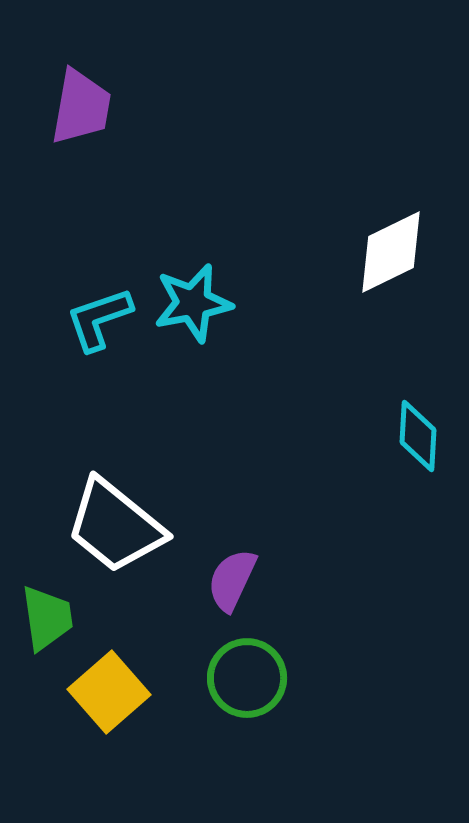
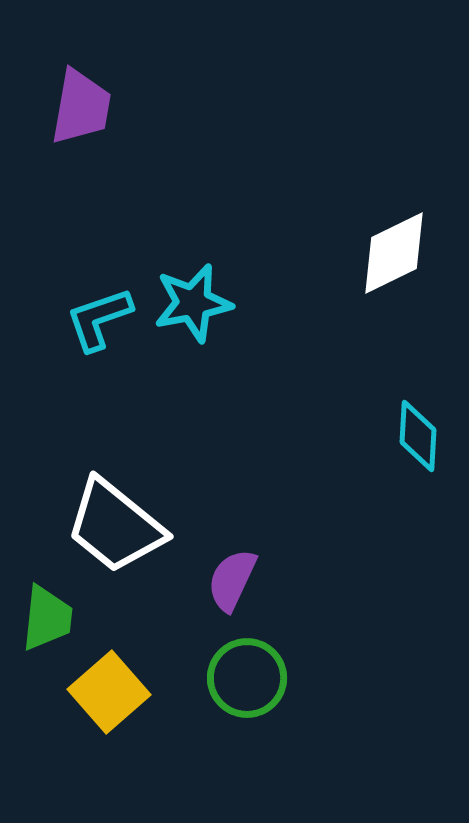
white diamond: moved 3 px right, 1 px down
green trapezoid: rotated 14 degrees clockwise
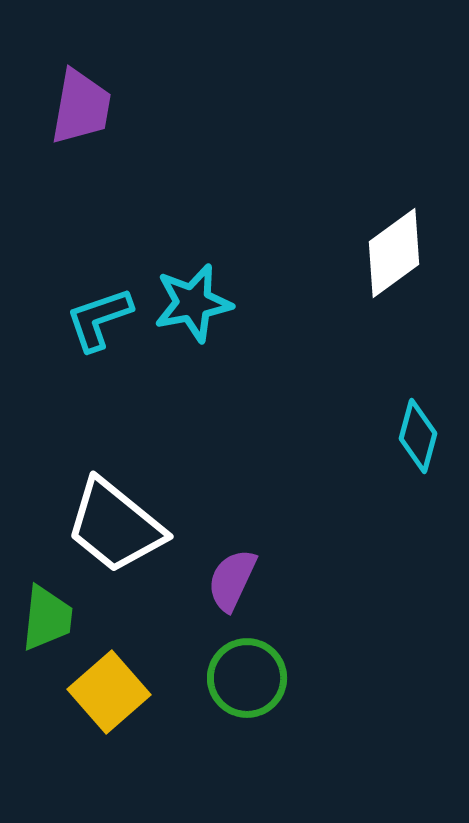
white diamond: rotated 10 degrees counterclockwise
cyan diamond: rotated 12 degrees clockwise
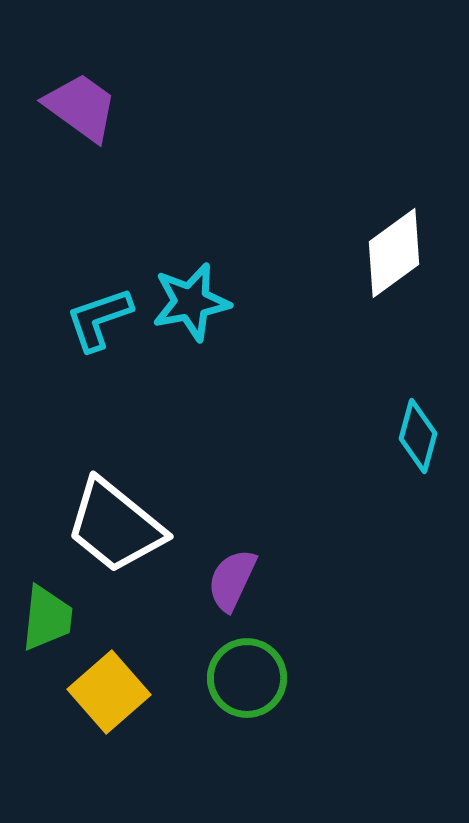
purple trapezoid: rotated 64 degrees counterclockwise
cyan star: moved 2 px left, 1 px up
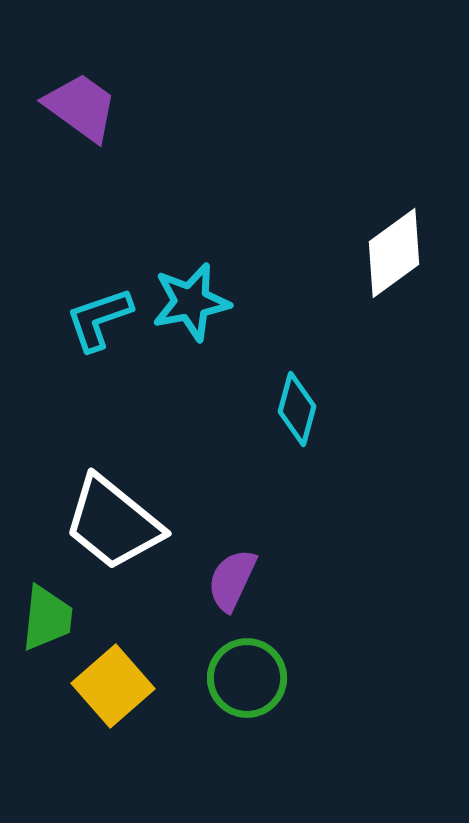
cyan diamond: moved 121 px left, 27 px up
white trapezoid: moved 2 px left, 3 px up
yellow square: moved 4 px right, 6 px up
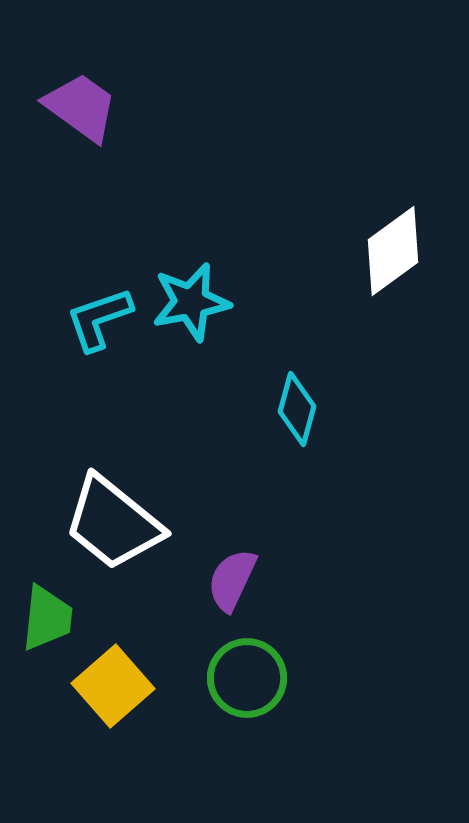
white diamond: moved 1 px left, 2 px up
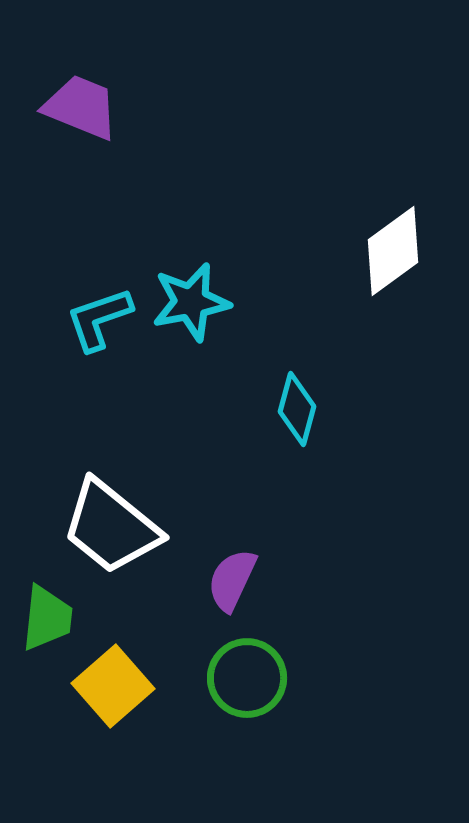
purple trapezoid: rotated 14 degrees counterclockwise
white trapezoid: moved 2 px left, 4 px down
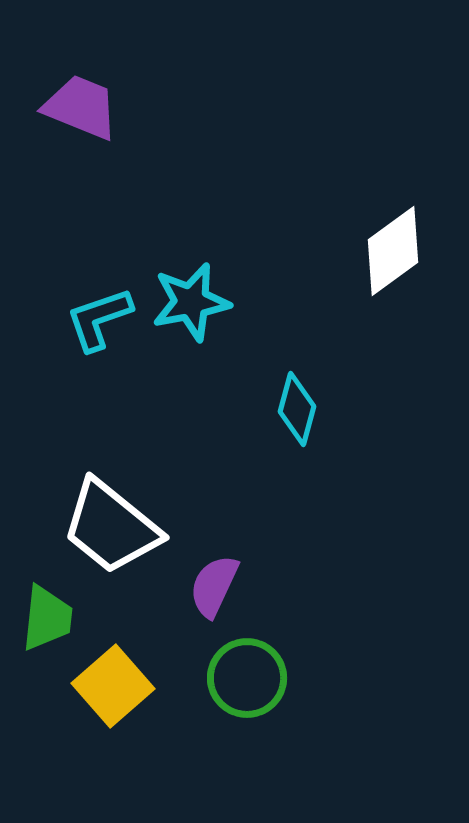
purple semicircle: moved 18 px left, 6 px down
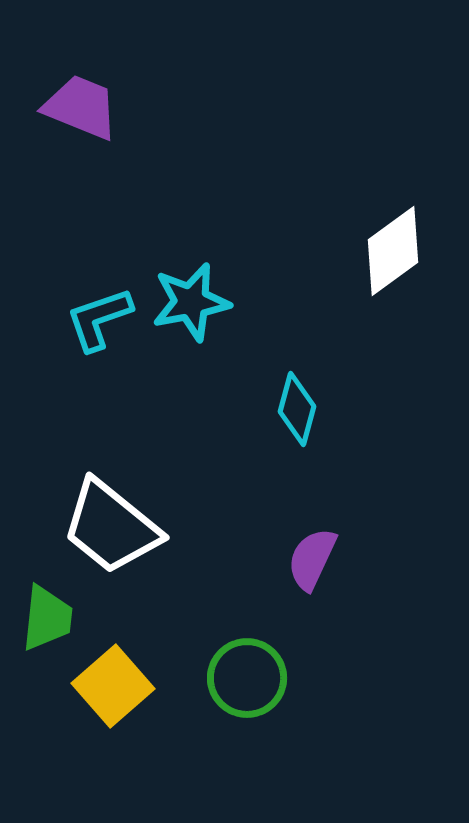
purple semicircle: moved 98 px right, 27 px up
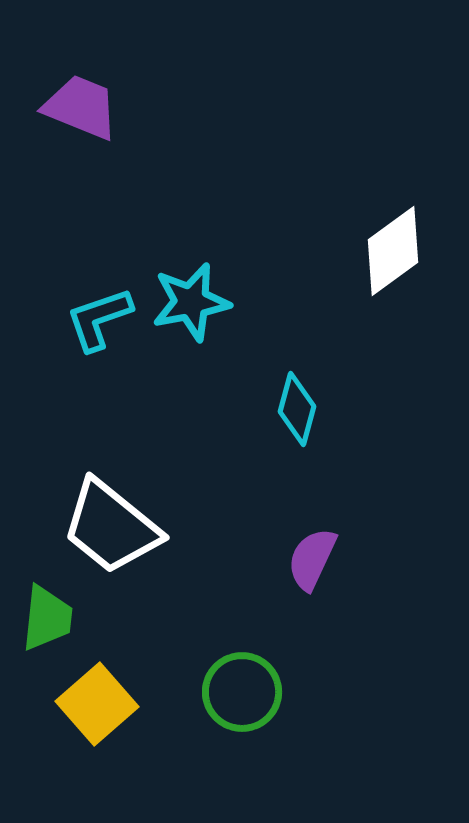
green circle: moved 5 px left, 14 px down
yellow square: moved 16 px left, 18 px down
